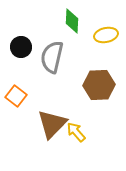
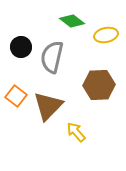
green diamond: rotated 55 degrees counterclockwise
brown triangle: moved 4 px left, 18 px up
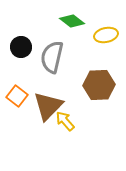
orange square: moved 1 px right
yellow arrow: moved 11 px left, 11 px up
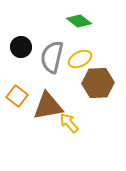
green diamond: moved 7 px right
yellow ellipse: moved 26 px left, 24 px down; rotated 15 degrees counterclockwise
brown hexagon: moved 1 px left, 2 px up
brown triangle: rotated 36 degrees clockwise
yellow arrow: moved 4 px right, 2 px down
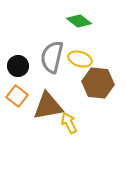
black circle: moved 3 px left, 19 px down
yellow ellipse: rotated 45 degrees clockwise
brown hexagon: rotated 8 degrees clockwise
yellow arrow: rotated 15 degrees clockwise
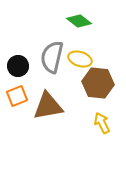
orange square: rotated 30 degrees clockwise
yellow arrow: moved 33 px right
